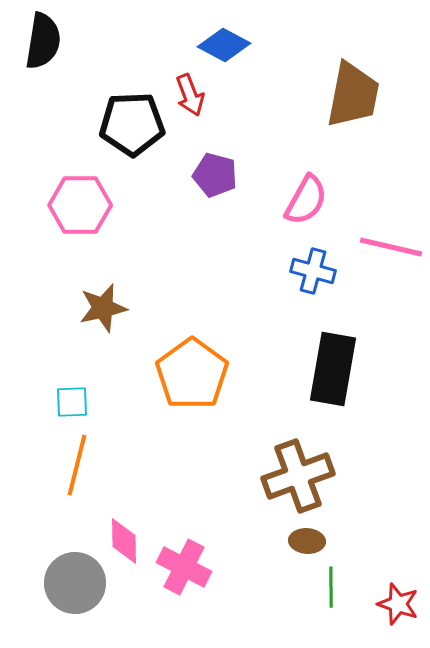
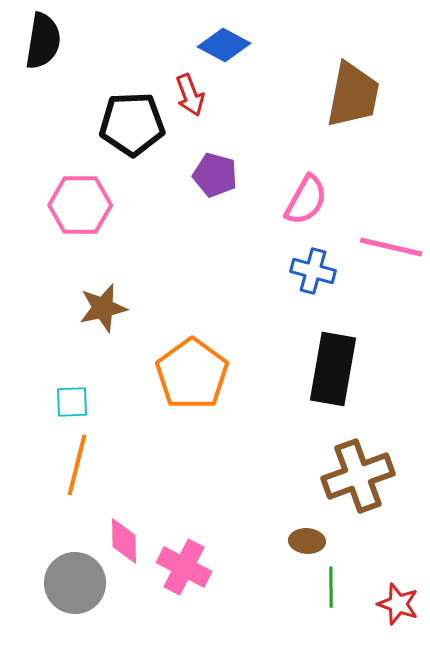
brown cross: moved 60 px right
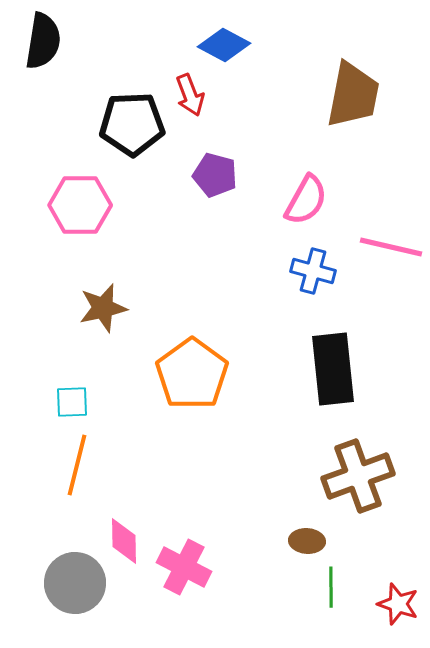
black rectangle: rotated 16 degrees counterclockwise
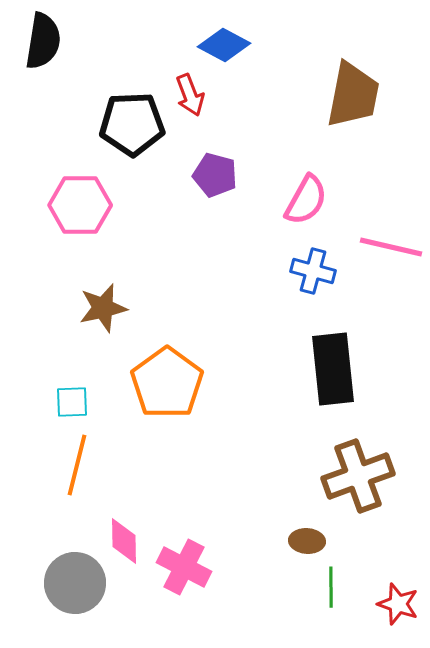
orange pentagon: moved 25 px left, 9 px down
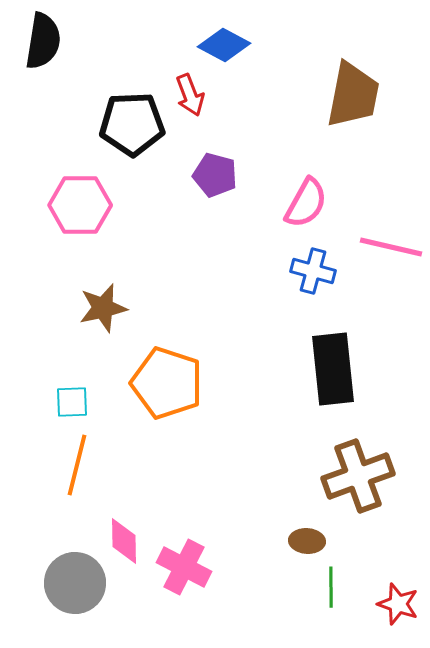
pink semicircle: moved 3 px down
orange pentagon: rotated 18 degrees counterclockwise
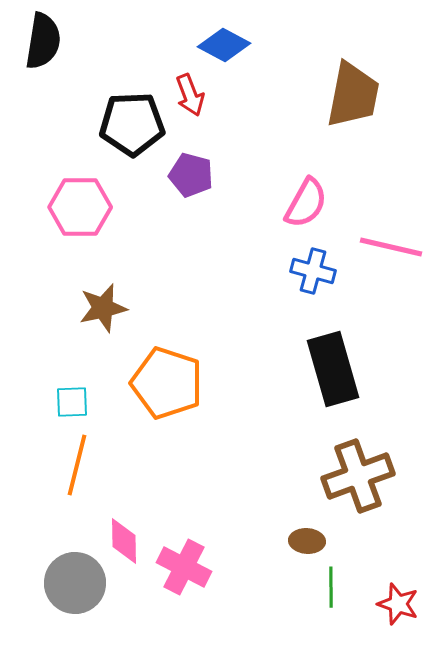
purple pentagon: moved 24 px left
pink hexagon: moved 2 px down
black rectangle: rotated 10 degrees counterclockwise
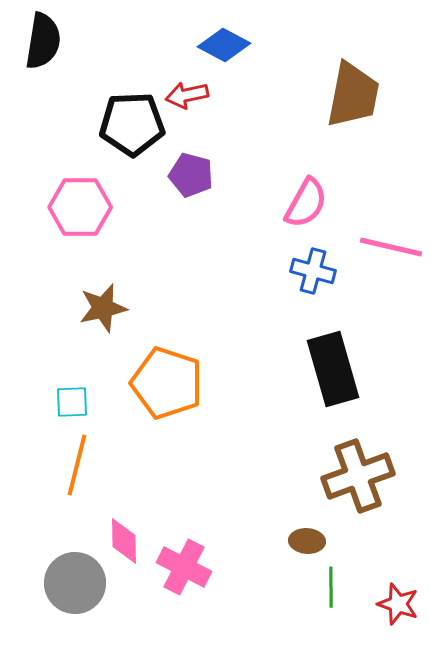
red arrow: moved 3 px left; rotated 99 degrees clockwise
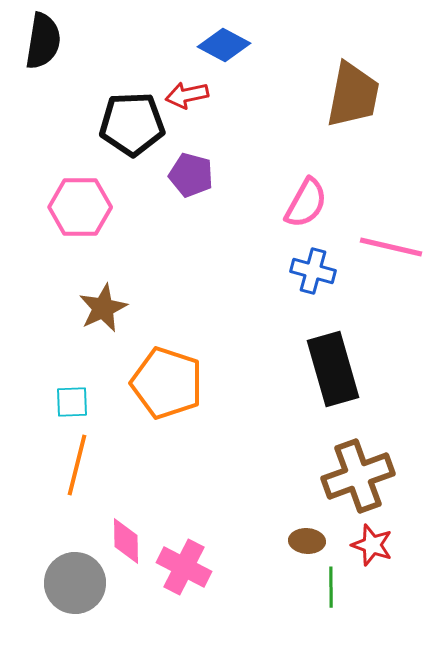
brown star: rotated 12 degrees counterclockwise
pink diamond: moved 2 px right
red star: moved 26 px left, 59 px up
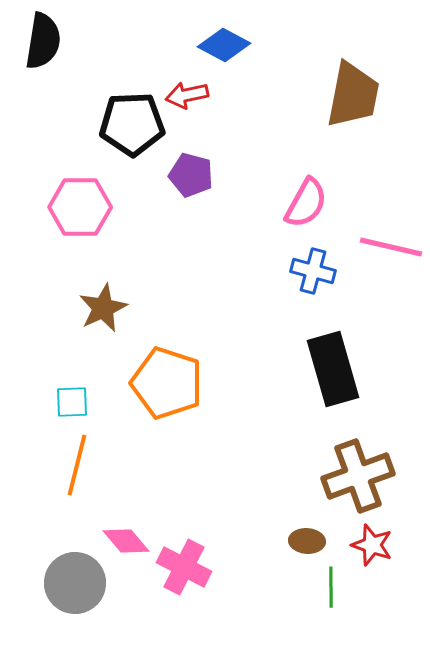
pink diamond: rotated 39 degrees counterclockwise
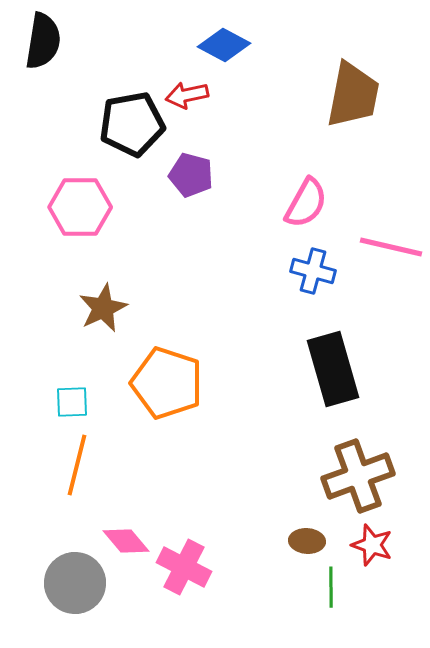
black pentagon: rotated 8 degrees counterclockwise
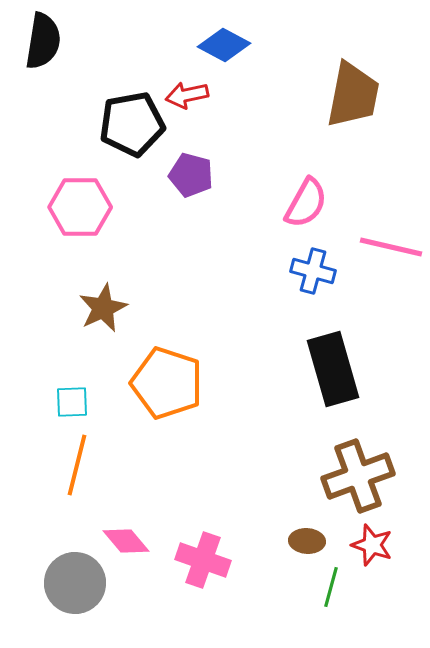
pink cross: moved 19 px right, 7 px up; rotated 8 degrees counterclockwise
green line: rotated 15 degrees clockwise
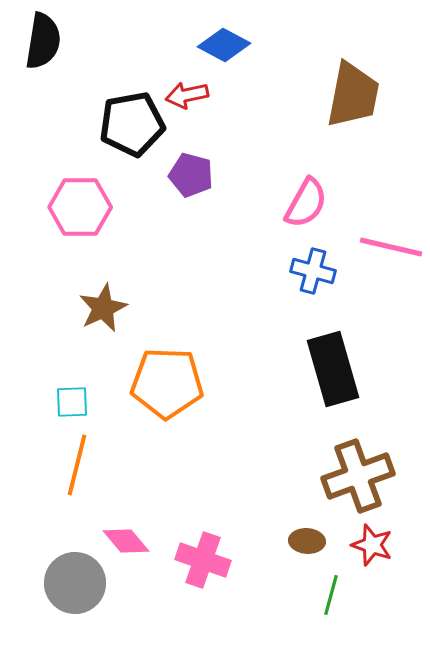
orange pentagon: rotated 16 degrees counterclockwise
green line: moved 8 px down
